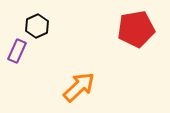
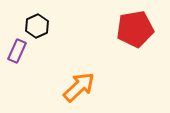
red pentagon: moved 1 px left
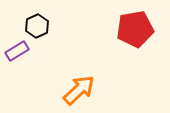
purple rectangle: rotated 35 degrees clockwise
orange arrow: moved 3 px down
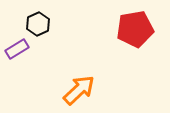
black hexagon: moved 1 px right, 2 px up
purple rectangle: moved 2 px up
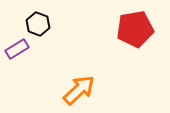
black hexagon: rotated 15 degrees counterclockwise
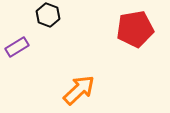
black hexagon: moved 10 px right, 9 px up
purple rectangle: moved 2 px up
